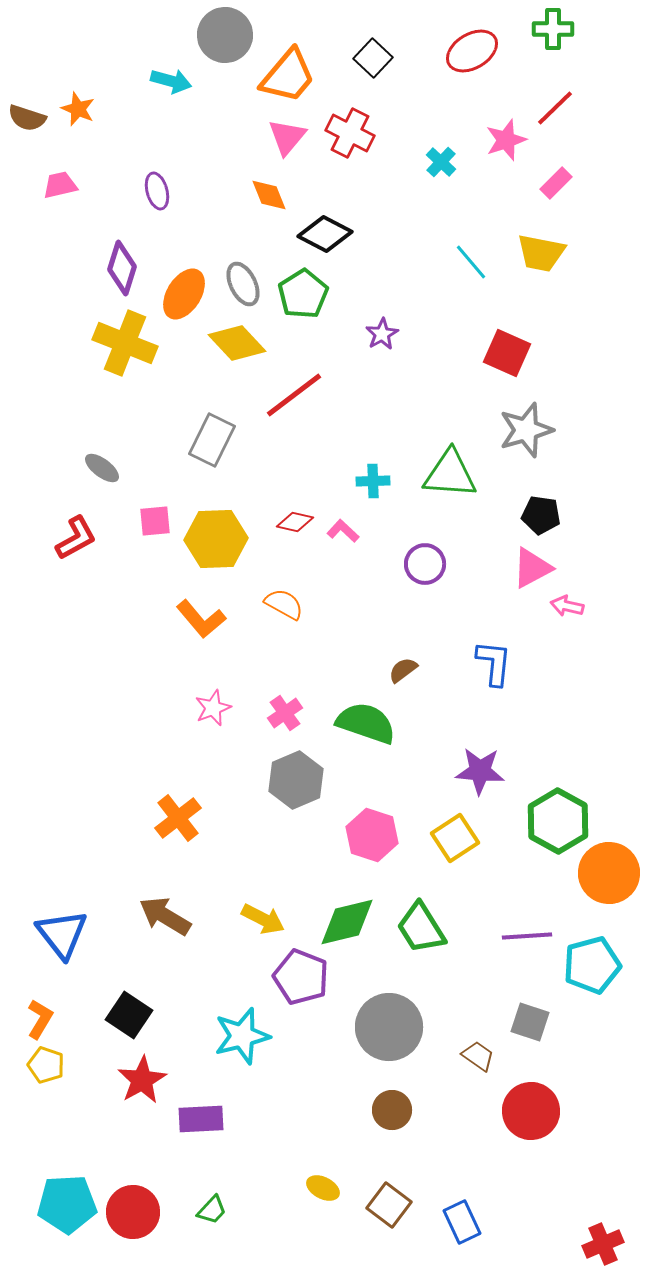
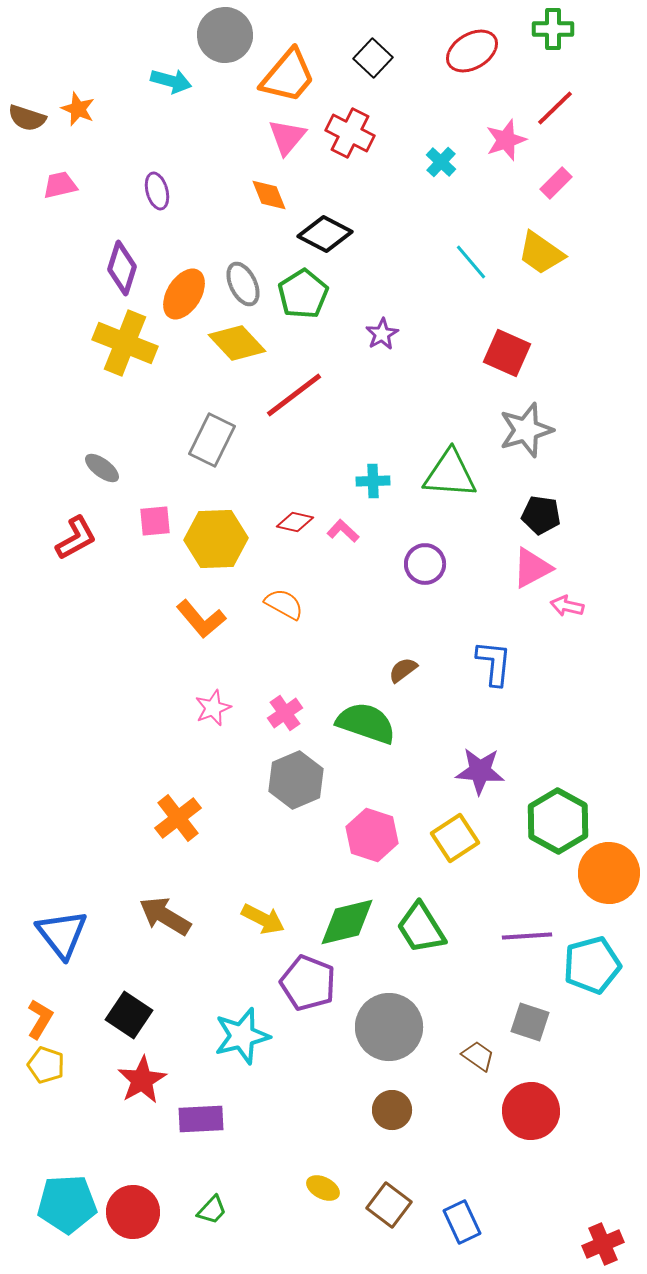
yellow trapezoid at (541, 253): rotated 24 degrees clockwise
purple pentagon at (301, 977): moved 7 px right, 6 px down
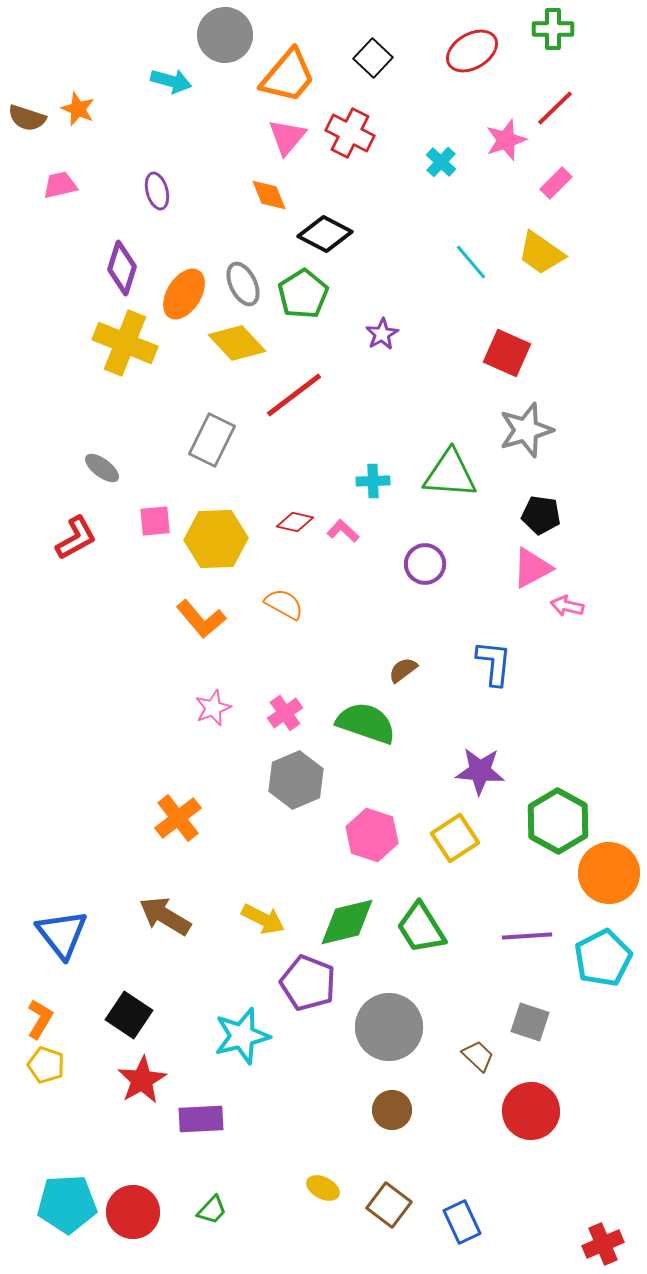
cyan pentagon at (592, 965): moved 11 px right, 7 px up; rotated 12 degrees counterclockwise
brown trapezoid at (478, 1056): rotated 8 degrees clockwise
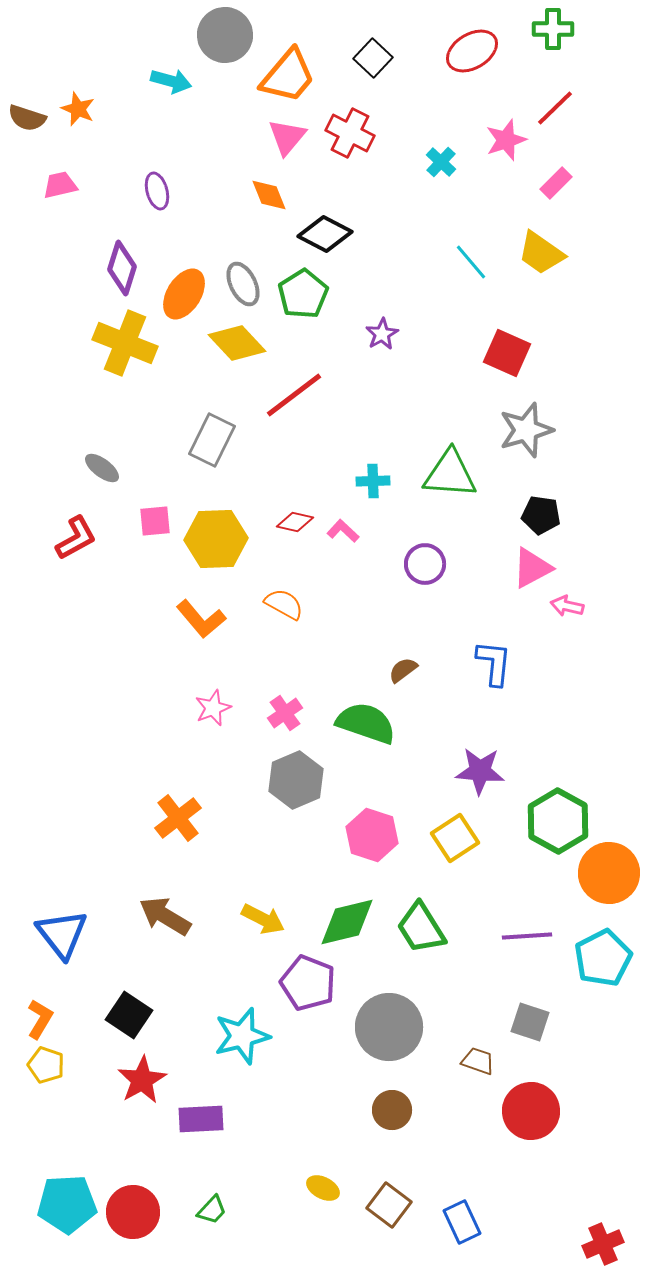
brown trapezoid at (478, 1056): moved 5 px down; rotated 24 degrees counterclockwise
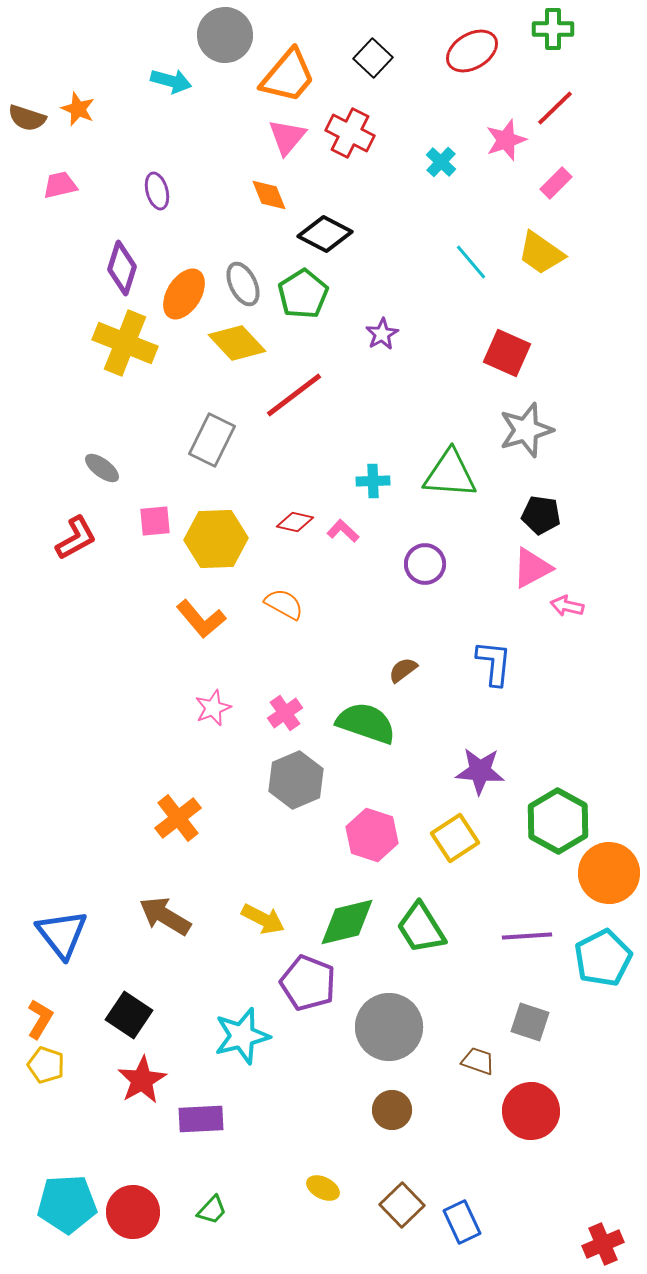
brown square at (389, 1205): moved 13 px right; rotated 9 degrees clockwise
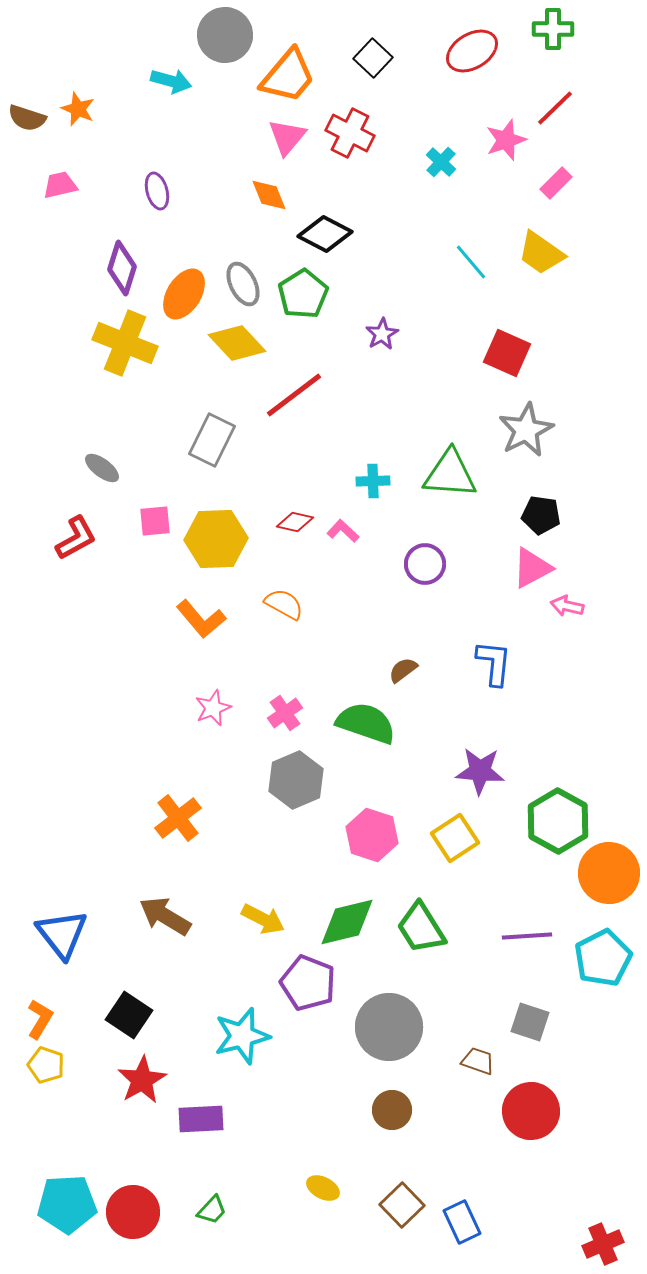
gray star at (526, 430): rotated 10 degrees counterclockwise
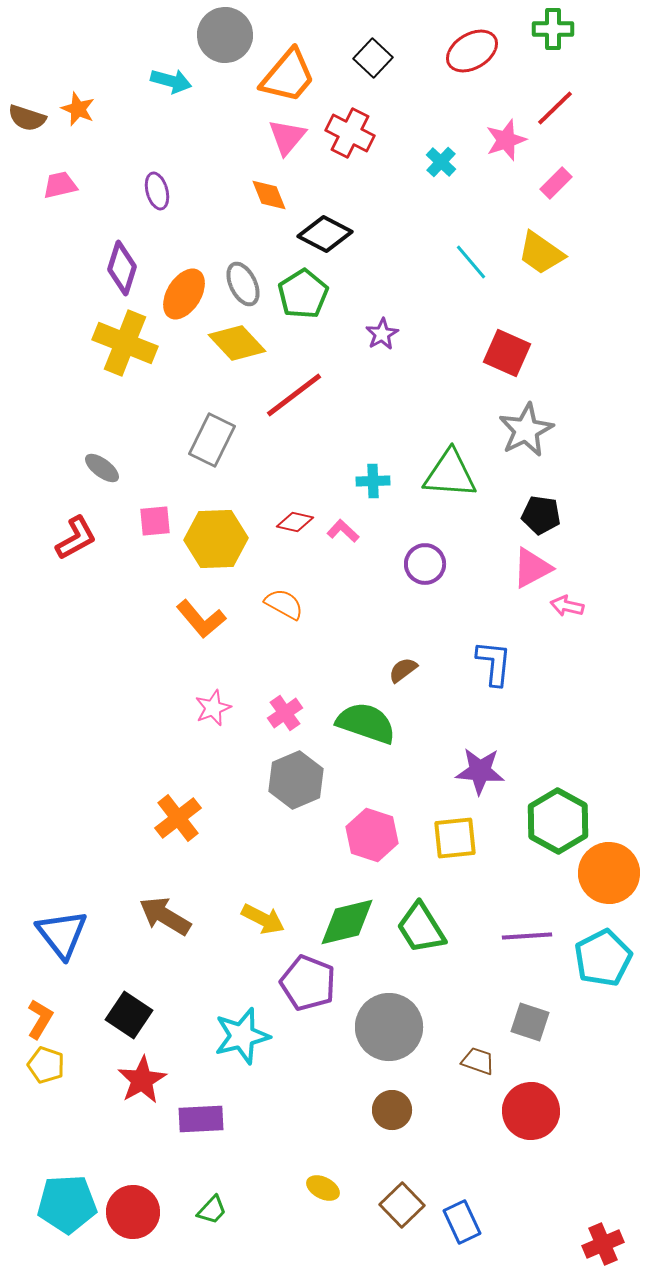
yellow square at (455, 838): rotated 27 degrees clockwise
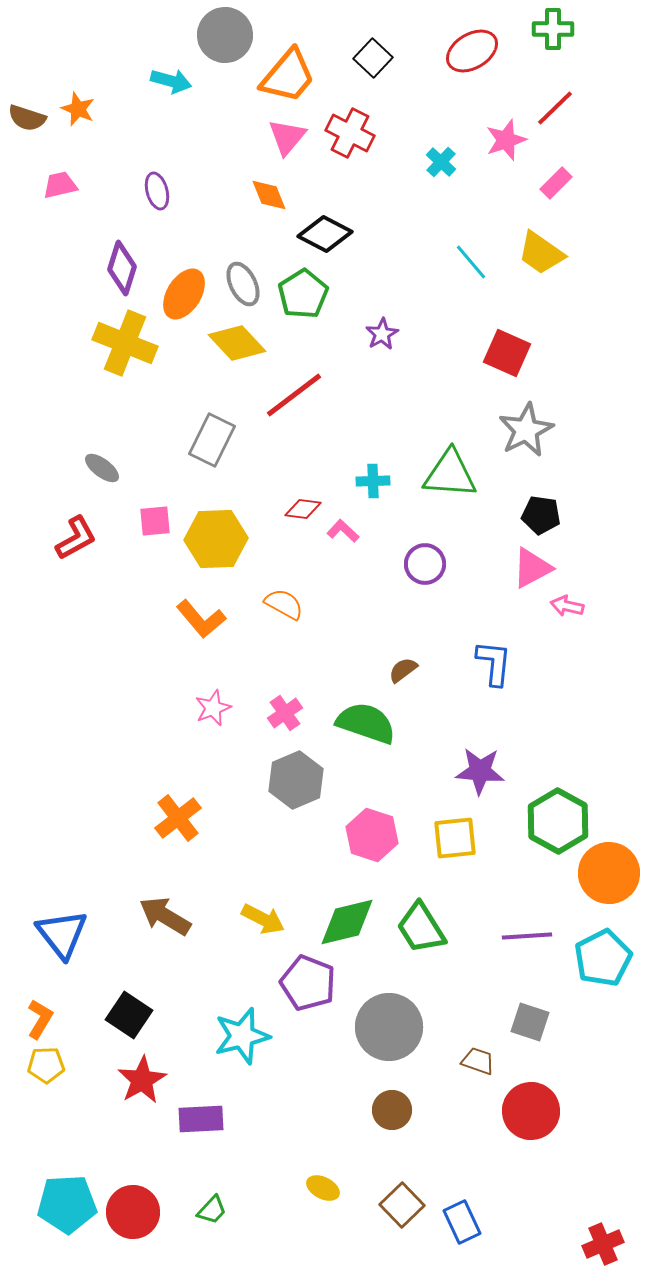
red diamond at (295, 522): moved 8 px right, 13 px up; rotated 6 degrees counterclockwise
yellow pentagon at (46, 1065): rotated 21 degrees counterclockwise
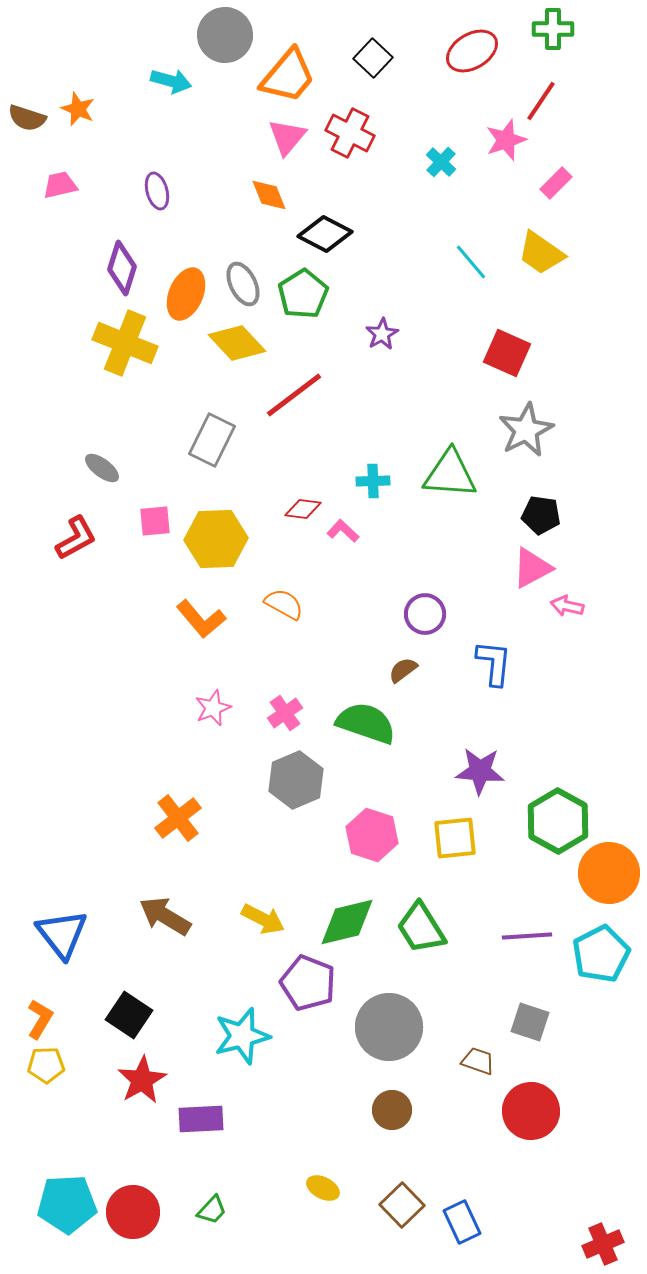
red line at (555, 108): moved 14 px left, 7 px up; rotated 12 degrees counterclockwise
orange ellipse at (184, 294): moved 2 px right; rotated 9 degrees counterclockwise
purple circle at (425, 564): moved 50 px down
cyan pentagon at (603, 958): moved 2 px left, 4 px up
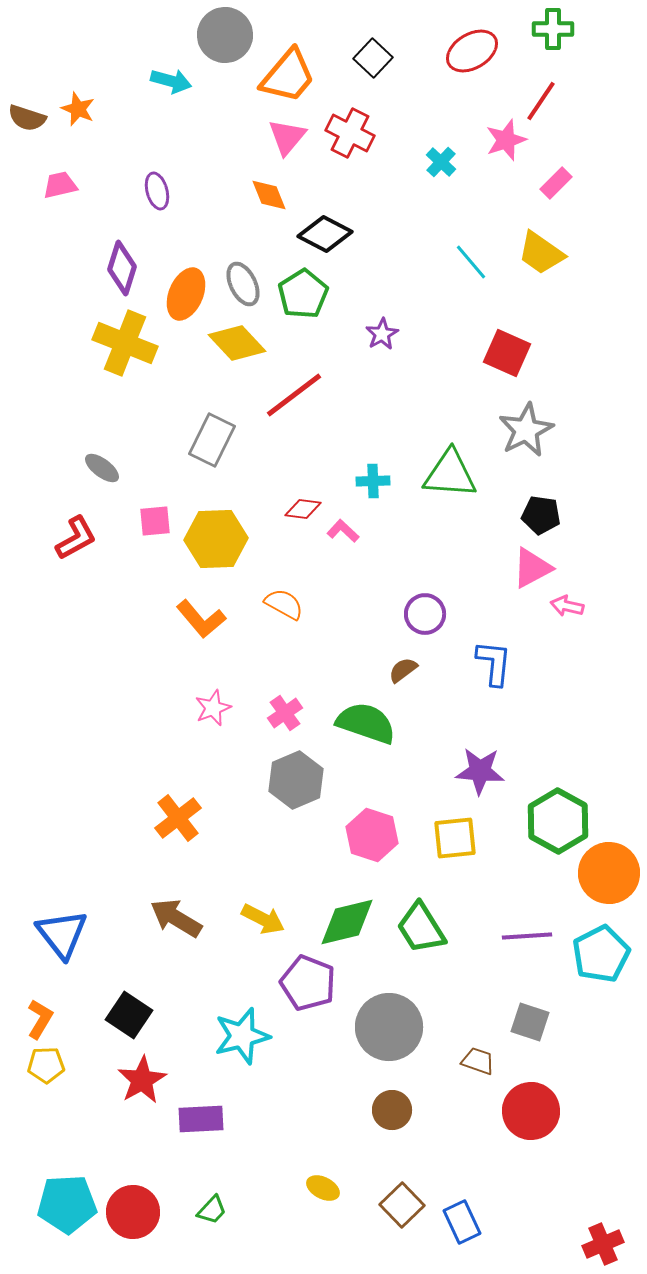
brown arrow at (165, 916): moved 11 px right, 2 px down
